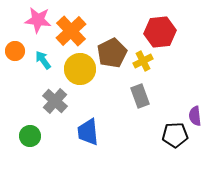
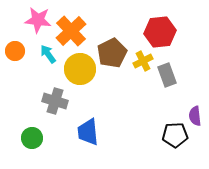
cyan arrow: moved 5 px right, 6 px up
gray rectangle: moved 27 px right, 21 px up
gray cross: rotated 25 degrees counterclockwise
green circle: moved 2 px right, 2 px down
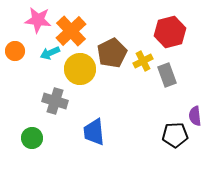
red hexagon: moved 10 px right; rotated 8 degrees counterclockwise
cyan arrow: moved 2 px right, 1 px up; rotated 78 degrees counterclockwise
blue trapezoid: moved 6 px right
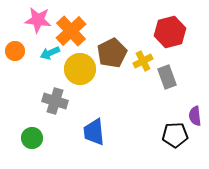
gray rectangle: moved 2 px down
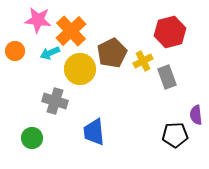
purple semicircle: moved 1 px right, 1 px up
